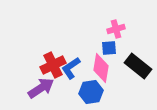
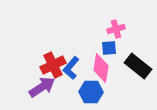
blue L-shape: rotated 15 degrees counterclockwise
purple arrow: moved 1 px right, 1 px up
blue hexagon: rotated 10 degrees clockwise
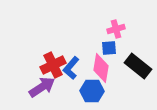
blue hexagon: moved 1 px right, 1 px up
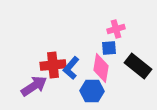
red cross: rotated 20 degrees clockwise
purple arrow: moved 8 px left, 1 px up
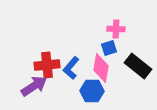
pink cross: rotated 18 degrees clockwise
blue square: rotated 14 degrees counterclockwise
red cross: moved 6 px left
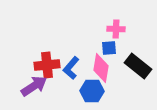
blue square: rotated 14 degrees clockwise
